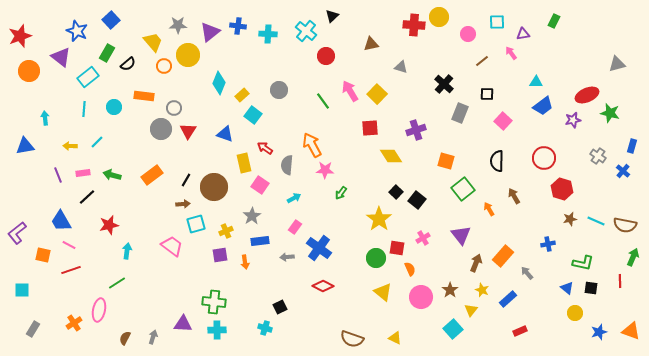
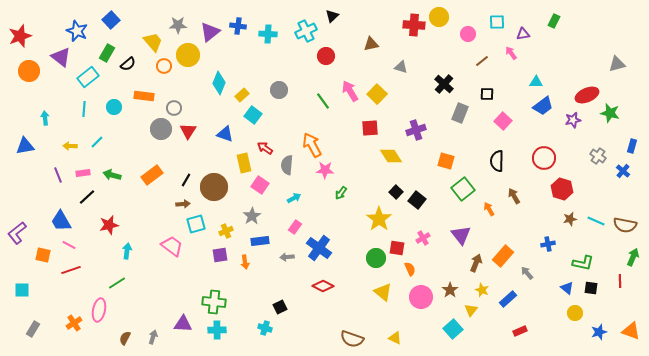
cyan cross at (306, 31): rotated 25 degrees clockwise
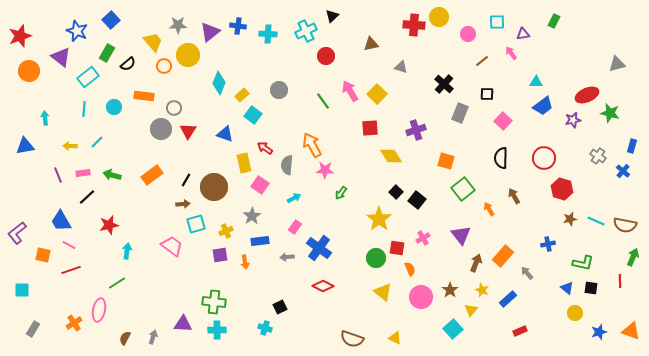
black semicircle at (497, 161): moved 4 px right, 3 px up
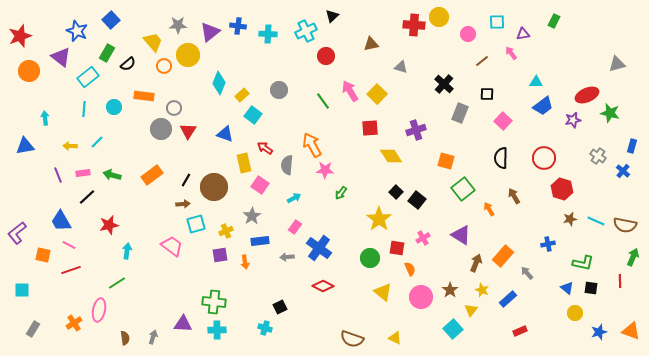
purple triangle at (461, 235): rotated 20 degrees counterclockwise
green circle at (376, 258): moved 6 px left
brown semicircle at (125, 338): rotated 144 degrees clockwise
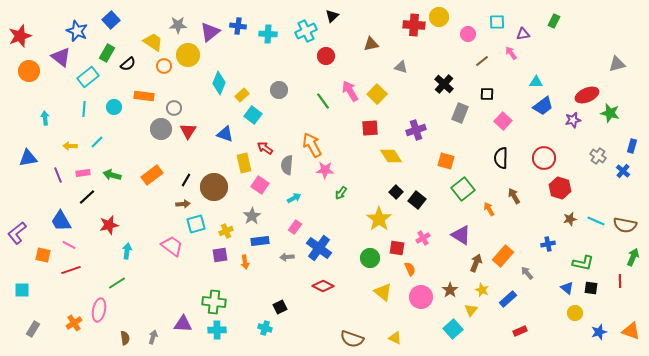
yellow trapezoid at (153, 42): rotated 15 degrees counterclockwise
blue triangle at (25, 146): moved 3 px right, 12 px down
red hexagon at (562, 189): moved 2 px left, 1 px up
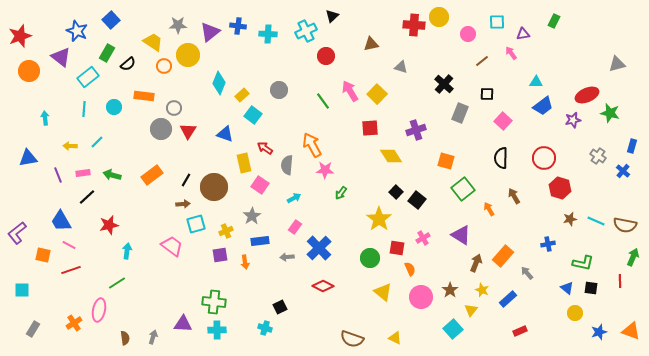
blue cross at (319, 248): rotated 10 degrees clockwise
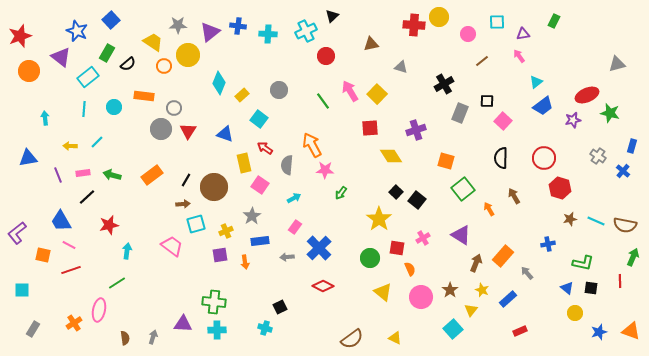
pink arrow at (511, 53): moved 8 px right, 3 px down
cyan triangle at (536, 82): rotated 40 degrees counterclockwise
black cross at (444, 84): rotated 18 degrees clockwise
black square at (487, 94): moved 7 px down
cyan square at (253, 115): moved 6 px right, 4 px down
brown semicircle at (352, 339): rotated 55 degrees counterclockwise
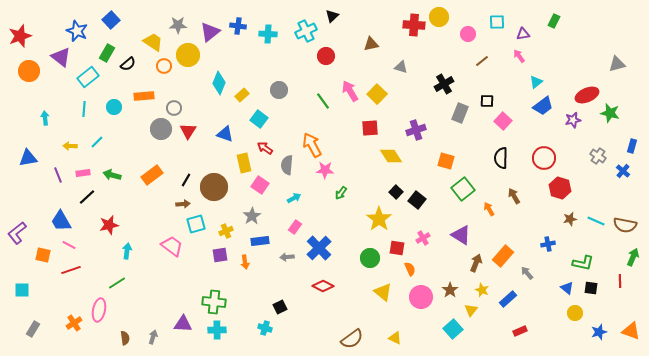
orange rectangle at (144, 96): rotated 12 degrees counterclockwise
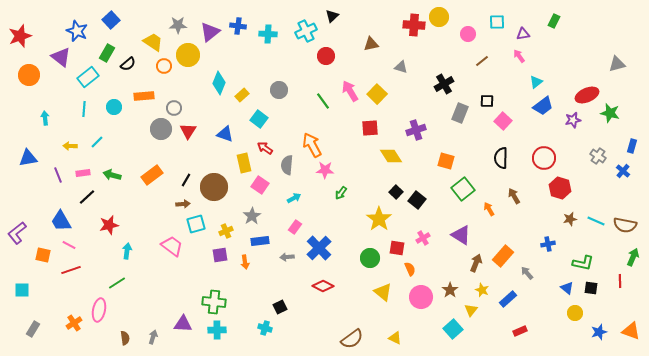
orange circle at (29, 71): moved 4 px down
